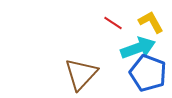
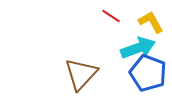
red line: moved 2 px left, 7 px up
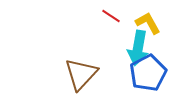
yellow L-shape: moved 3 px left, 1 px down
cyan arrow: rotated 120 degrees clockwise
blue pentagon: rotated 24 degrees clockwise
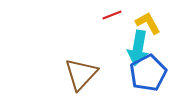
red line: moved 1 px right, 1 px up; rotated 54 degrees counterclockwise
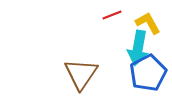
brown triangle: rotated 9 degrees counterclockwise
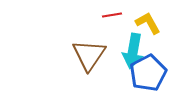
red line: rotated 12 degrees clockwise
cyan arrow: moved 5 px left, 3 px down
brown triangle: moved 8 px right, 19 px up
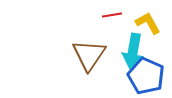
blue pentagon: moved 2 px left, 3 px down; rotated 21 degrees counterclockwise
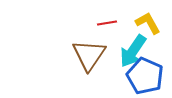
red line: moved 5 px left, 8 px down
cyan arrow: rotated 24 degrees clockwise
blue pentagon: moved 1 px left
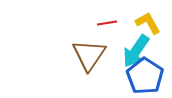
cyan arrow: moved 3 px right
blue pentagon: rotated 9 degrees clockwise
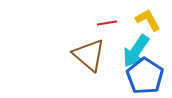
yellow L-shape: moved 3 px up
brown triangle: rotated 24 degrees counterclockwise
